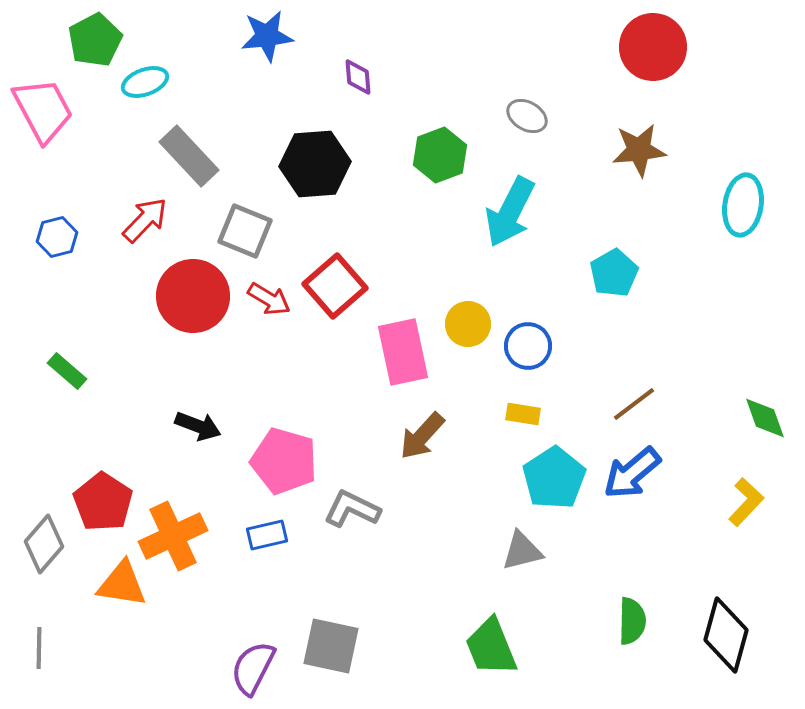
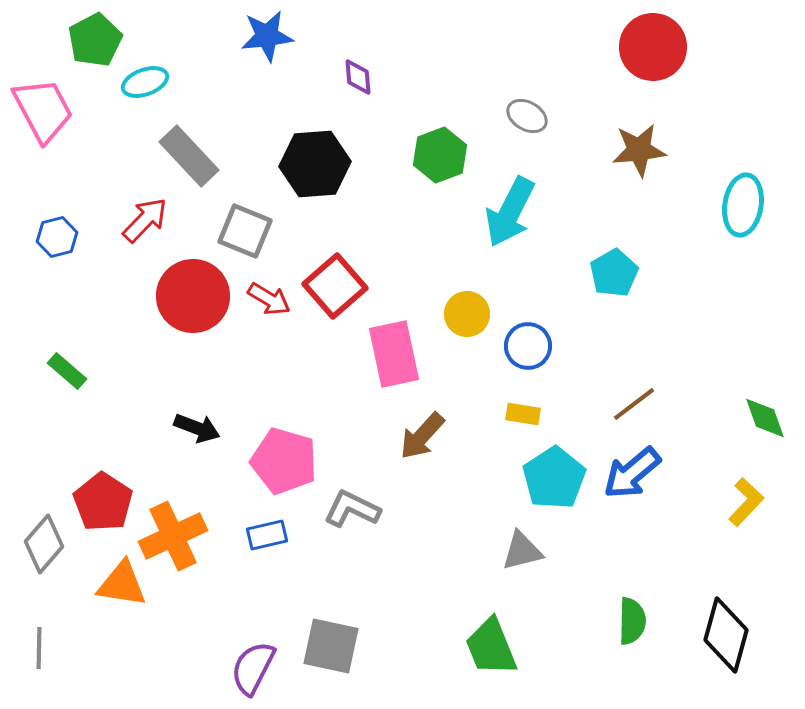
yellow circle at (468, 324): moved 1 px left, 10 px up
pink rectangle at (403, 352): moved 9 px left, 2 px down
black arrow at (198, 426): moved 1 px left, 2 px down
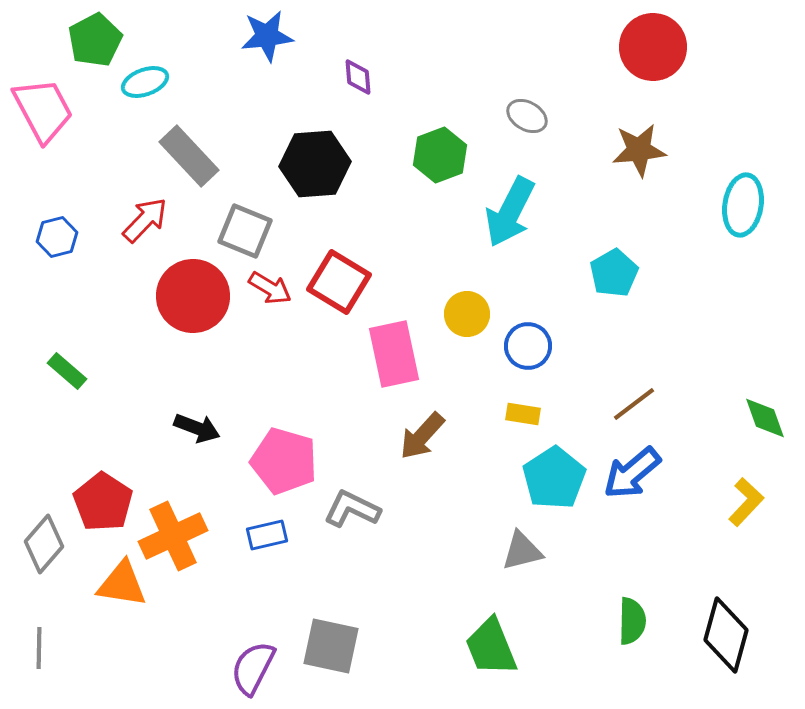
red square at (335, 286): moved 4 px right, 4 px up; rotated 18 degrees counterclockwise
red arrow at (269, 299): moved 1 px right, 11 px up
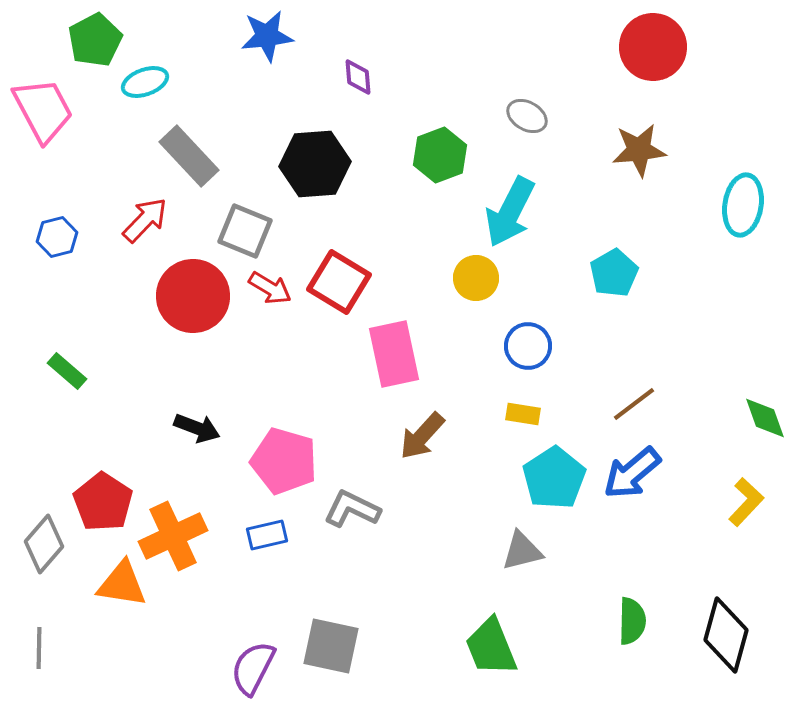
yellow circle at (467, 314): moved 9 px right, 36 px up
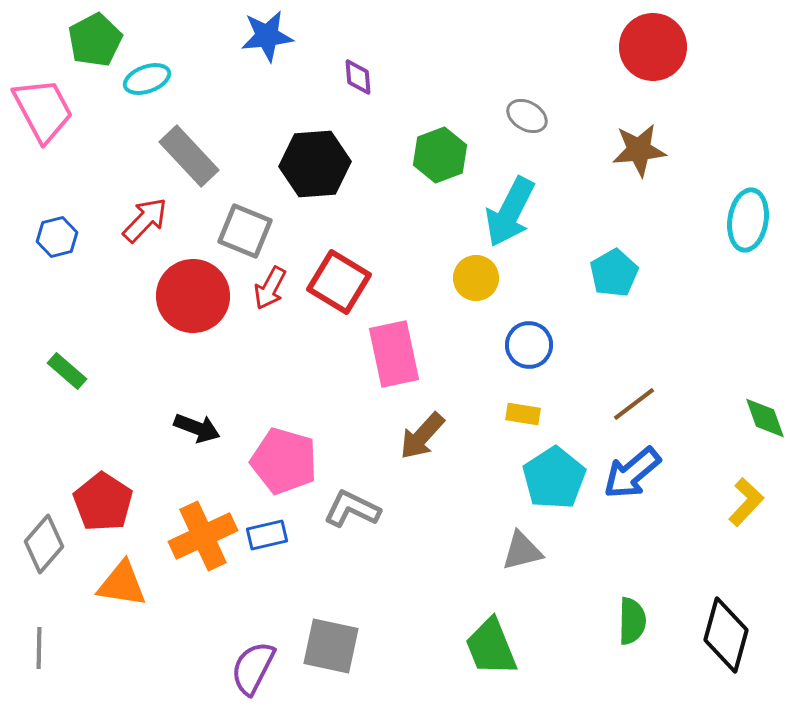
cyan ellipse at (145, 82): moved 2 px right, 3 px up
cyan ellipse at (743, 205): moved 5 px right, 15 px down
red arrow at (270, 288): rotated 87 degrees clockwise
blue circle at (528, 346): moved 1 px right, 1 px up
orange cross at (173, 536): moved 30 px right
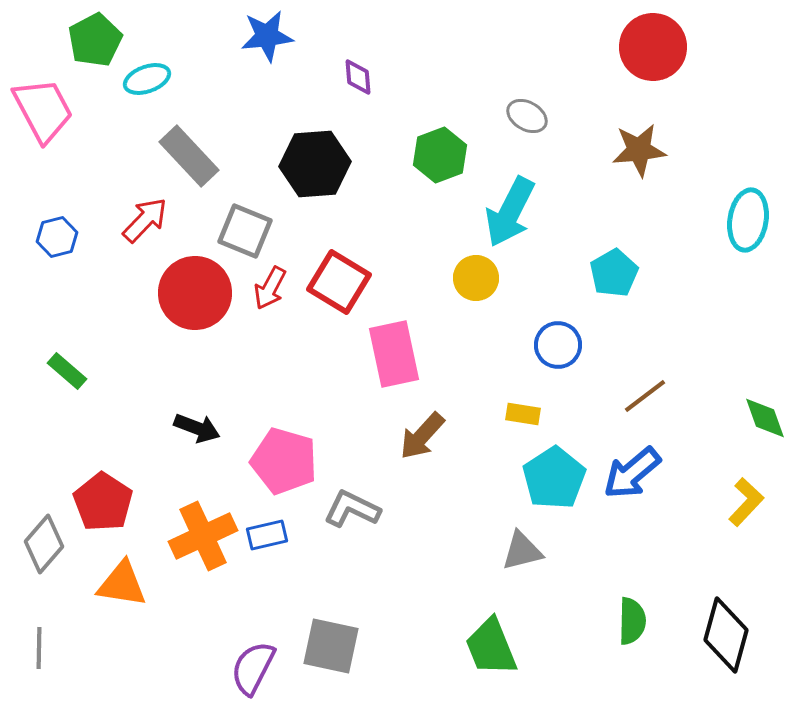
red circle at (193, 296): moved 2 px right, 3 px up
blue circle at (529, 345): moved 29 px right
brown line at (634, 404): moved 11 px right, 8 px up
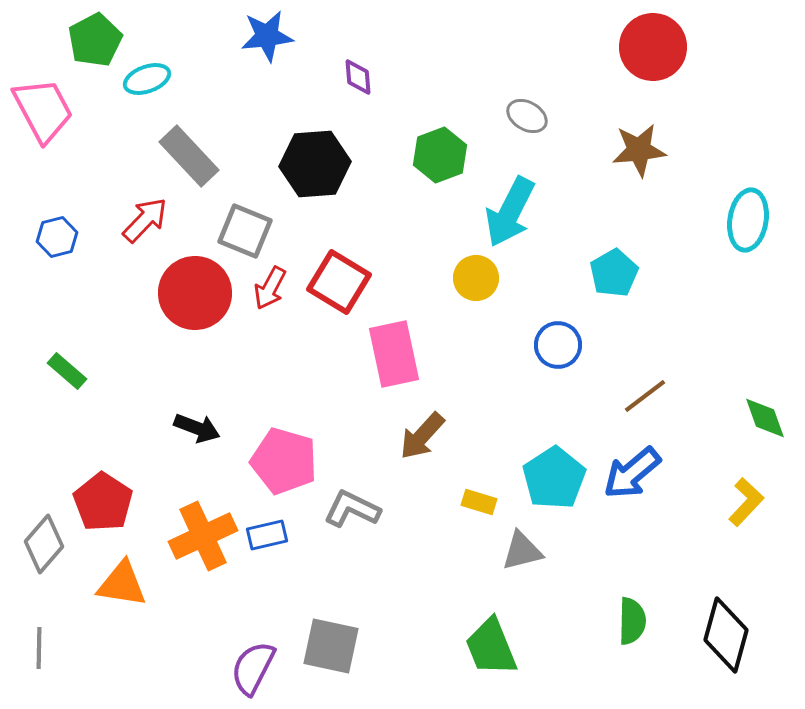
yellow rectangle at (523, 414): moved 44 px left, 88 px down; rotated 8 degrees clockwise
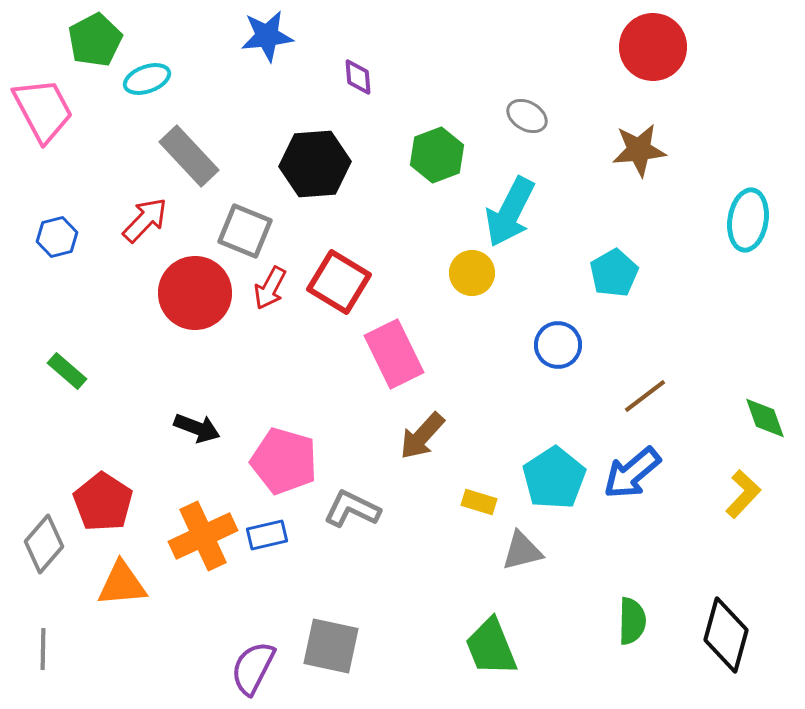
green hexagon at (440, 155): moved 3 px left
yellow circle at (476, 278): moved 4 px left, 5 px up
pink rectangle at (394, 354): rotated 14 degrees counterclockwise
yellow L-shape at (746, 502): moved 3 px left, 8 px up
orange triangle at (122, 584): rotated 14 degrees counterclockwise
gray line at (39, 648): moved 4 px right, 1 px down
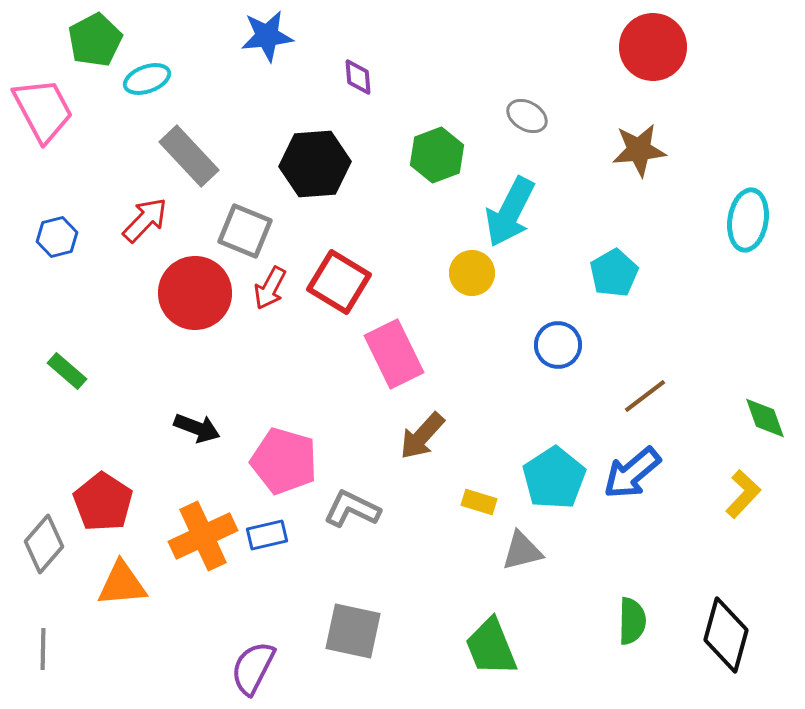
gray square at (331, 646): moved 22 px right, 15 px up
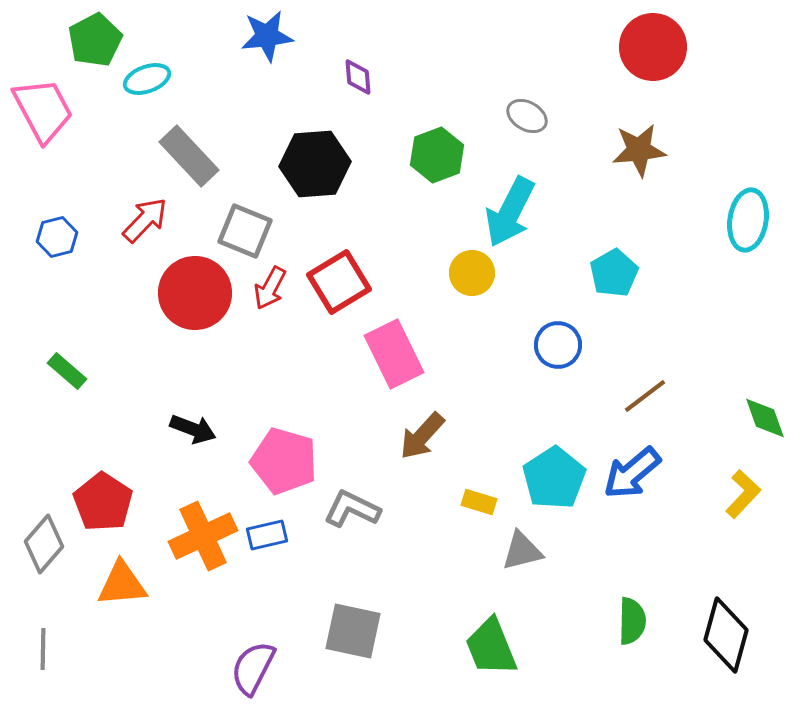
red square at (339, 282): rotated 28 degrees clockwise
black arrow at (197, 428): moved 4 px left, 1 px down
